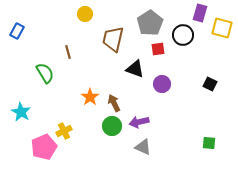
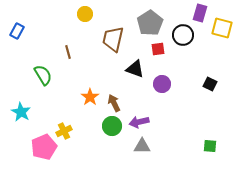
green semicircle: moved 2 px left, 2 px down
green square: moved 1 px right, 3 px down
gray triangle: moved 1 px left, 1 px up; rotated 24 degrees counterclockwise
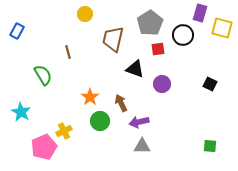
brown arrow: moved 7 px right
green circle: moved 12 px left, 5 px up
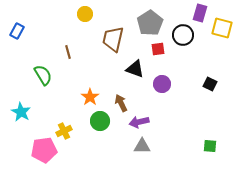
pink pentagon: moved 3 px down; rotated 15 degrees clockwise
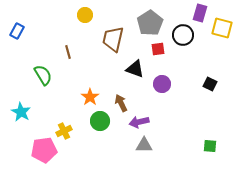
yellow circle: moved 1 px down
gray triangle: moved 2 px right, 1 px up
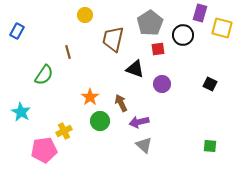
green semicircle: moved 1 px right; rotated 65 degrees clockwise
gray triangle: rotated 42 degrees clockwise
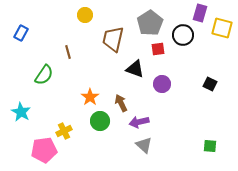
blue rectangle: moved 4 px right, 2 px down
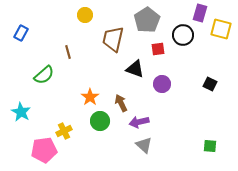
gray pentagon: moved 3 px left, 3 px up
yellow square: moved 1 px left, 1 px down
green semicircle: rotated 15 degrees clockwise
